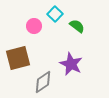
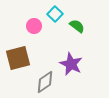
gray diamond: moved 2 px right
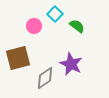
gray diamond: moved 4 px up
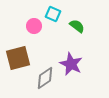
cyan square: moved 2 px left; rotated 21 degrees counterclockwise
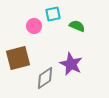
cyan square: rotated 35 degrees counterclockwise
green semicircle: rotated 14 degrees counterclockwise
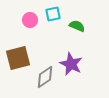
pink circle: moved 4 px left, 6 px up
gray diamond: moved 1 px up
